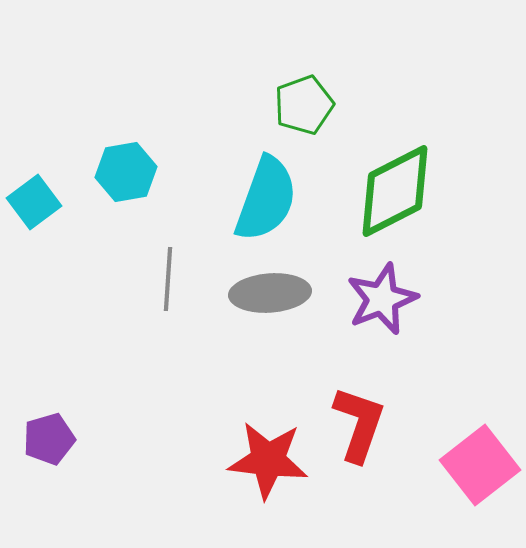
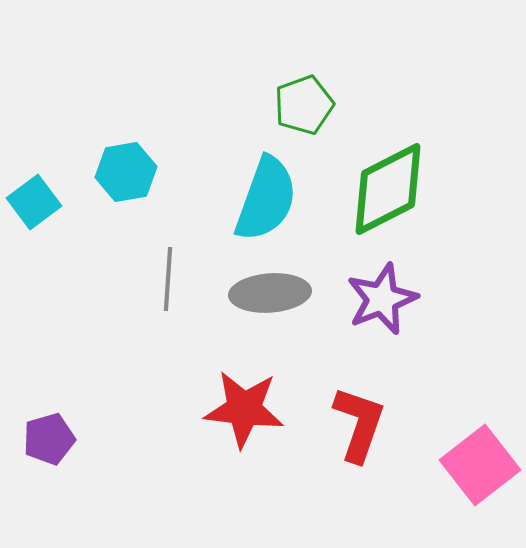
green diamond: moved 7 px left, 2 px up
red star: moved 24 px left, 51 px up
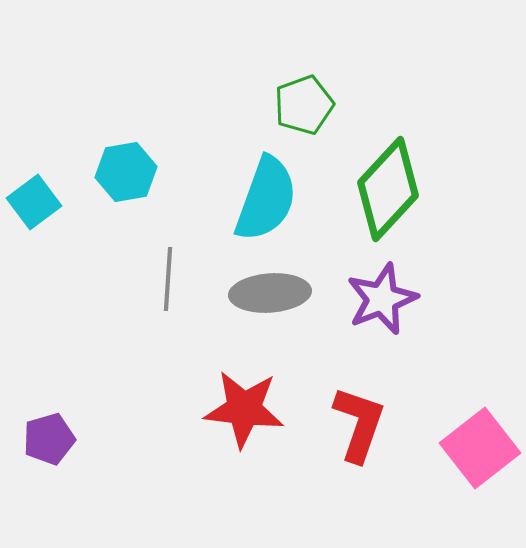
green diamond: rotated 20 degrees counterclockwise
pink square: moved 17 px up
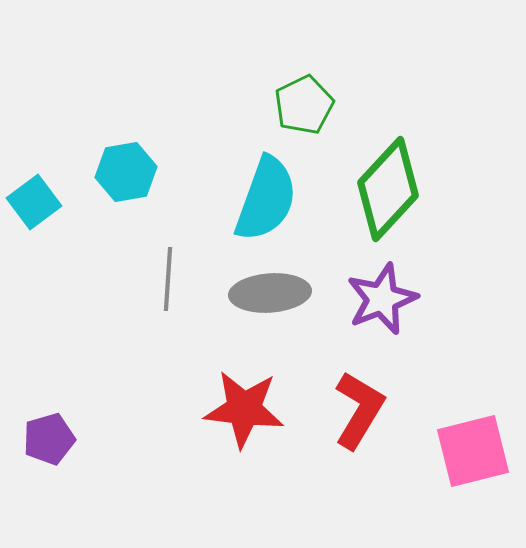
green pentagon: rotated 6 degrees counterclockwise
red L-shape: moved 14 px up; rotated 12 degrees clockwise
pink square: moved 7 px left, 3 px down; rotated 24 degrees clockwise
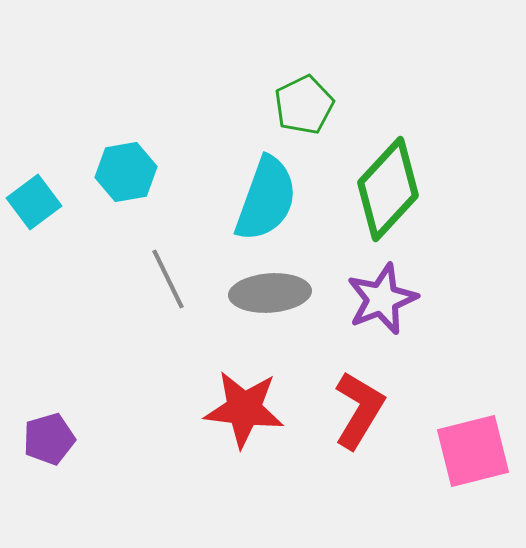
gray line: rotated 30 degrees counterclockwise
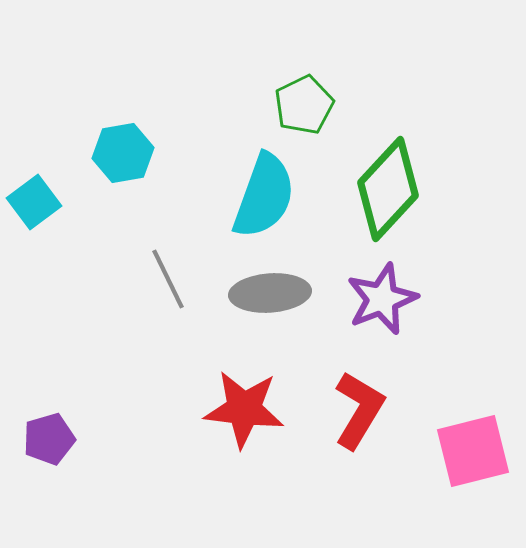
cyan hexagon: moved 3 px left, 19 px up
cyan semicircle: moved 2 px left, 3 px up
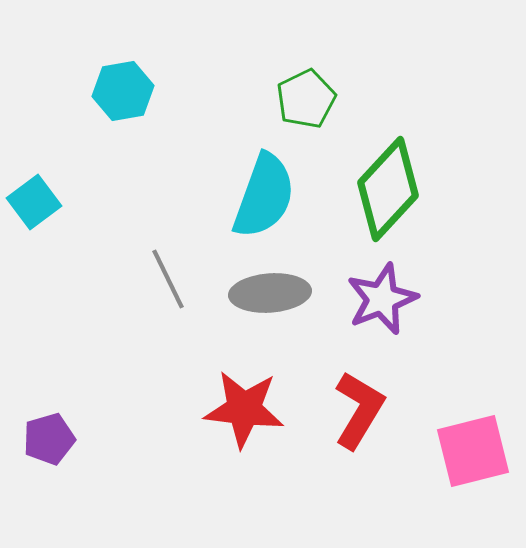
green pentagon: moved 2 px right, 6 px up
cyan hexagon: moved 62 px up
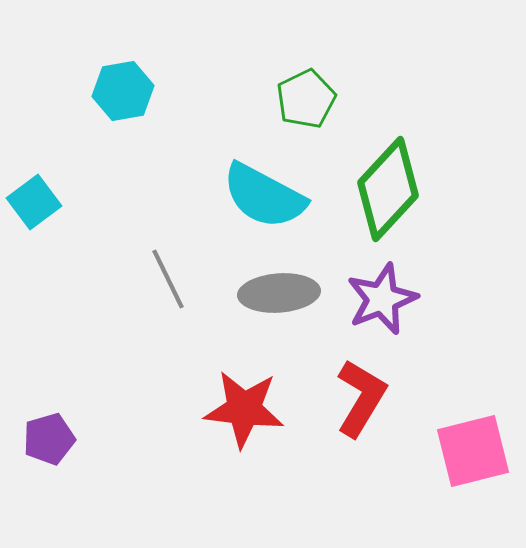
cyan semicircle: rotated 98 degrees clockwise
gray ellipse: moved 9 px right
red L-shape: moved 2 px right, 12 px up
